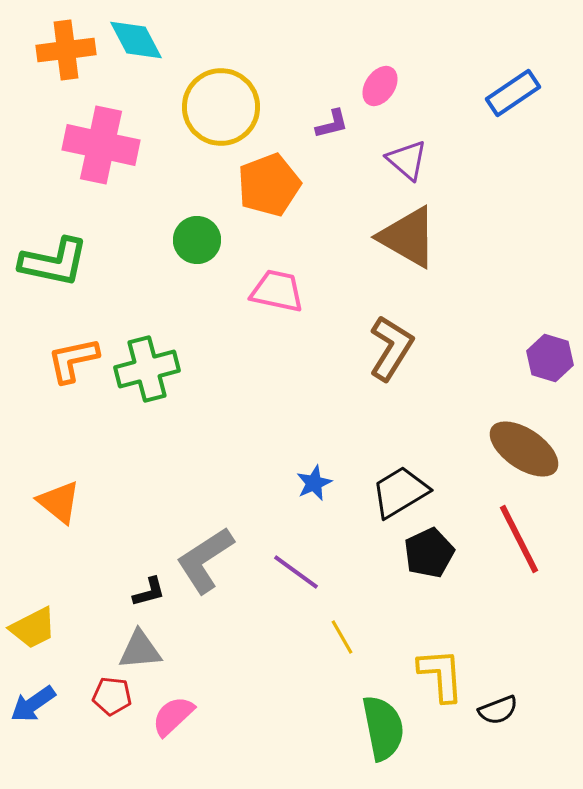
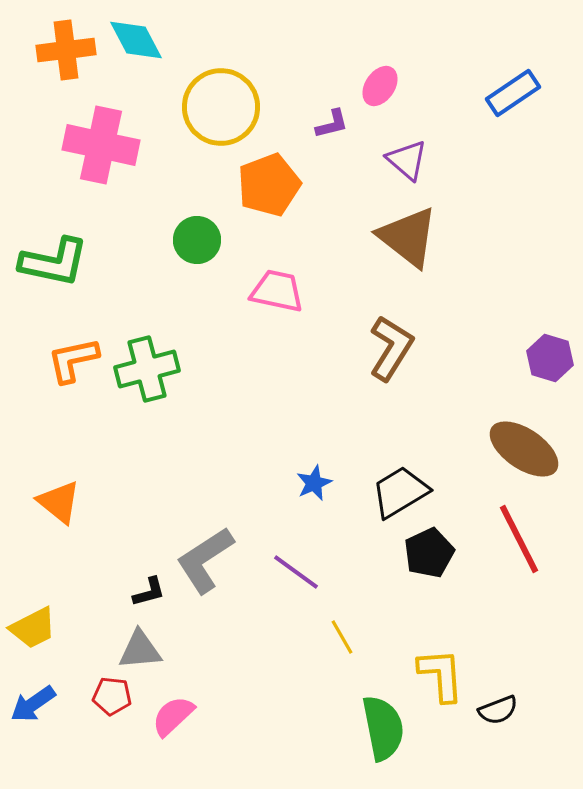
brown triangle: rotated 8 degrees clockwise
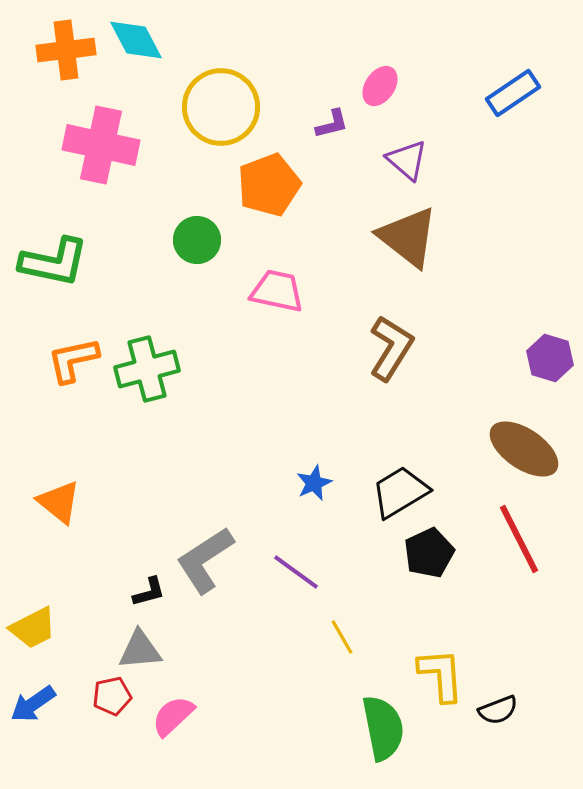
red pentagon: rotated 18 degrees counterclockwise
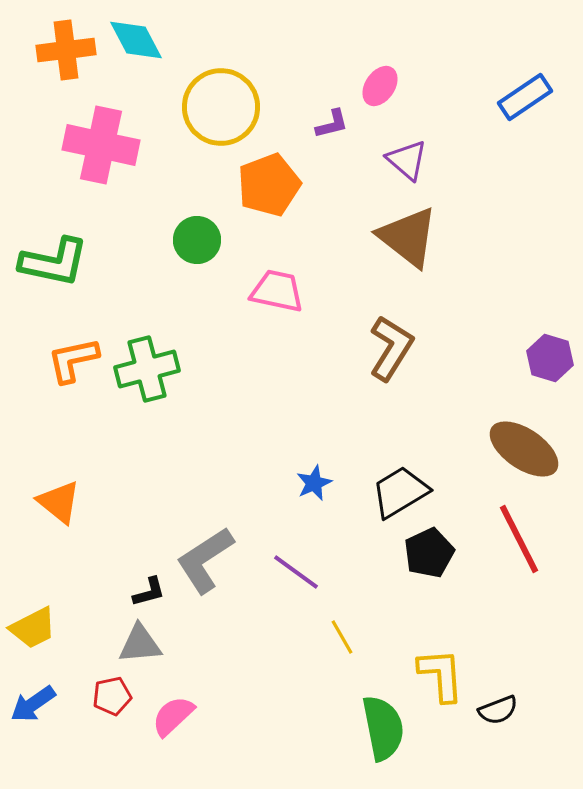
blue rectangle: moved 12 px right, 4 px down
gray triangle: moved 6 px up
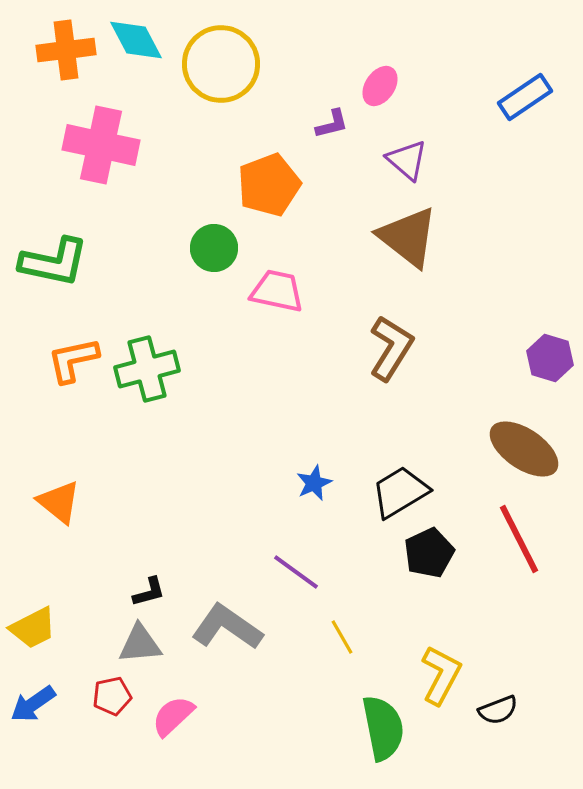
yellow circle: moved 43 px up
green circle: moved 17 px right, 8 px down
gray L-shape: moved 22 px right, 67 px down; rotated 68 degrees clockwise
yellow L-shape: rotated 32 degrees clockwise
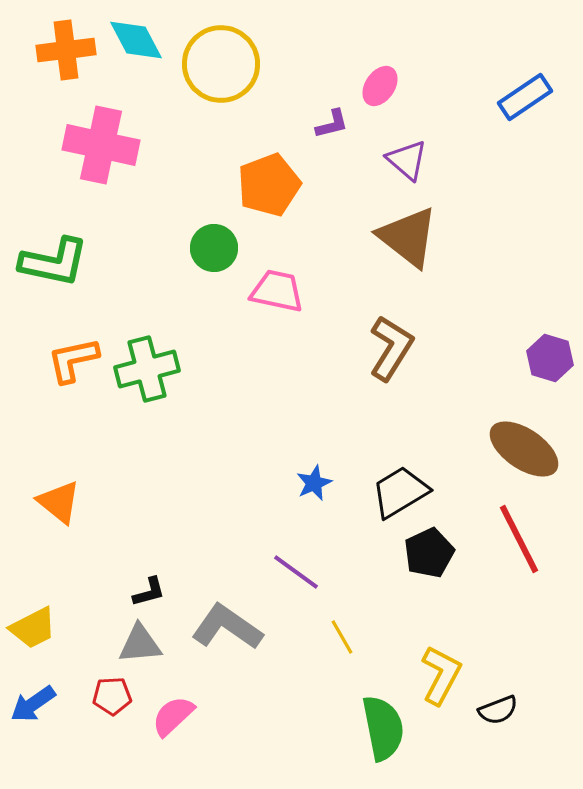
red pentagon: rotated 9 degrees clockwise
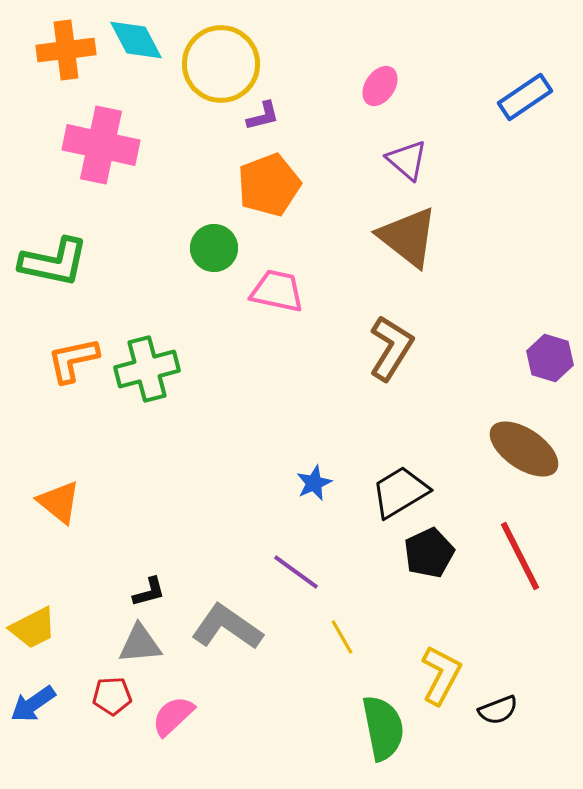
purple L-shape: moved 69 px left, 8 px up
red line: moved 1 px right, 17 px down
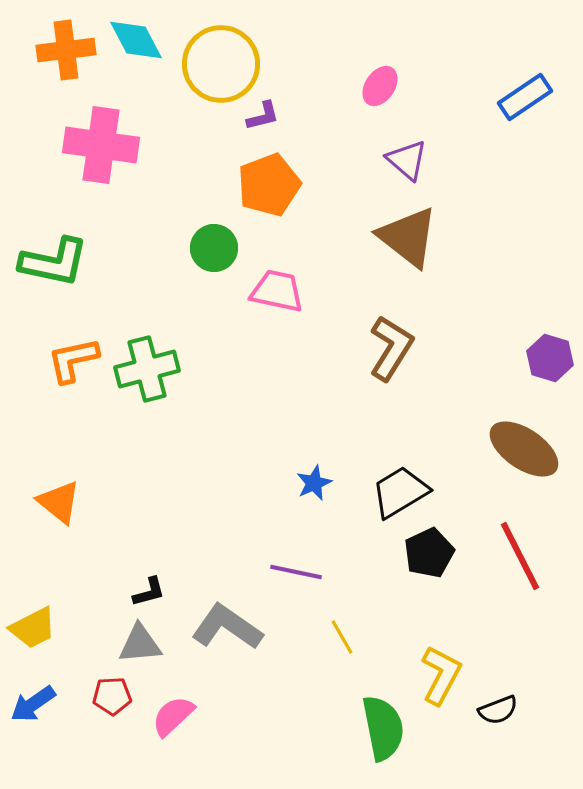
pink cross: rotated 4 degrees counterclockwise
purple line: rotated 24 degrees counterclockwise
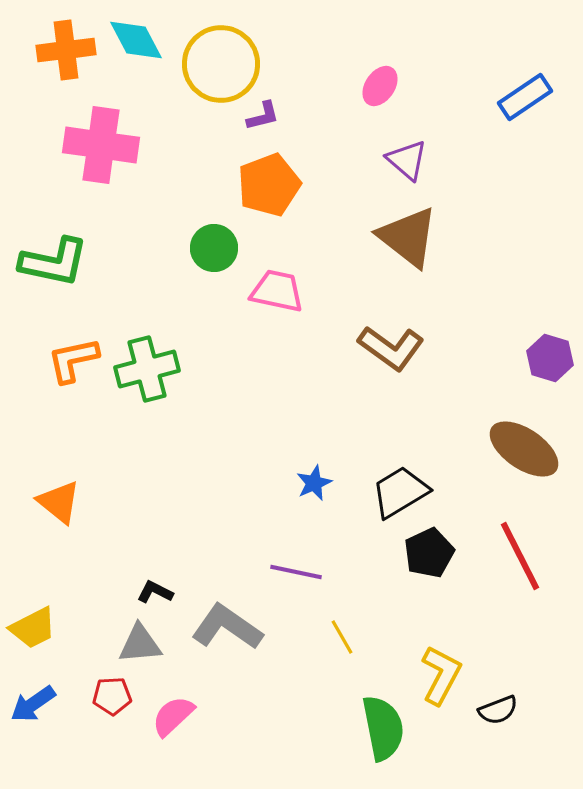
brown L-shape: rotated 94 degrees clockwise
black L-shape: moved 6 px right; rotated 138 degrees counterclockwise
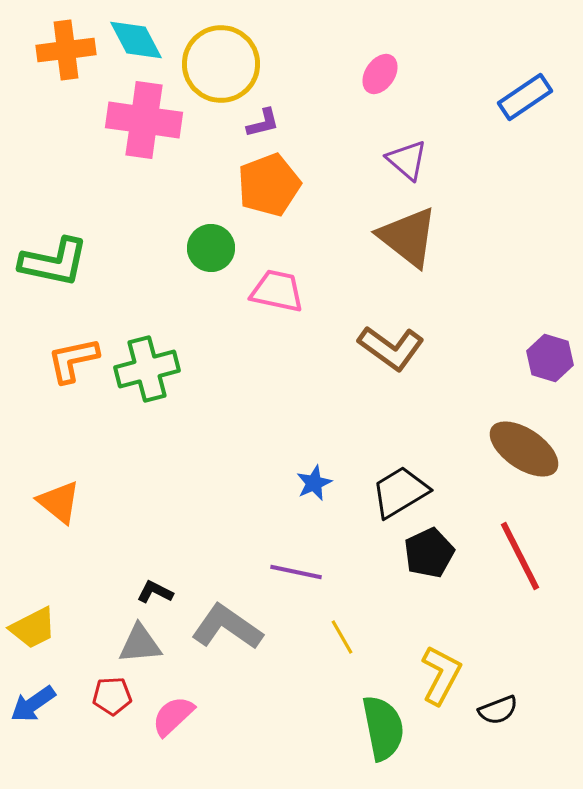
pink ellipse: moved 12 px up
purple L-shape: moved 7 px down
pink cross: moved 43 px right, 25 px up
green circle: moved 3 px left
